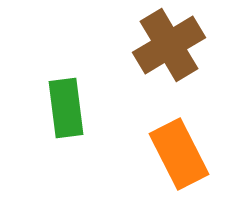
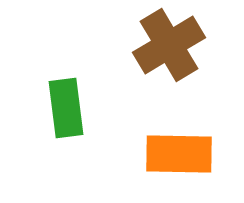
orange rectangle: rotated 62 degrees counterclockwise
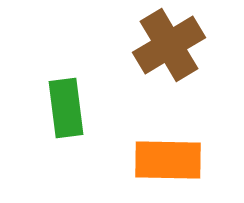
orange rectangle: moved 11 px left, 6 px down
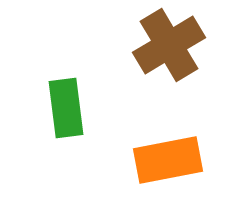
orange rectangle: rotated 12 degrees counterclockwise
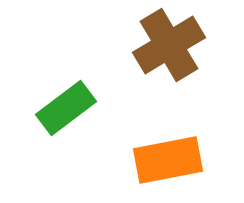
green rectangle: rotated 60 degrees clockwise
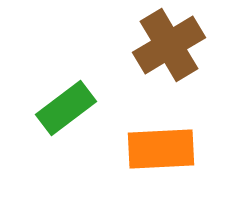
orange rectangle: moved 7 px left, 11 px up; rotated 8 degrees clockwise
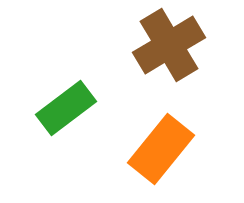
orange rectangle: rotated 48 degrees counterclockwise
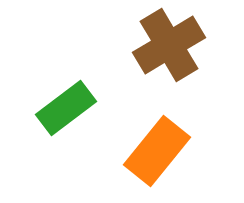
orange rectangle: moved 4 px left, 2 px down
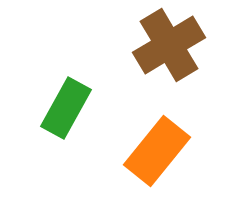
green rectangle: rotated 24 degrees counterclockwise
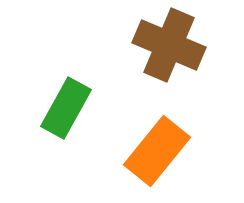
brown cross: rotated 36 degrees counterclockwise
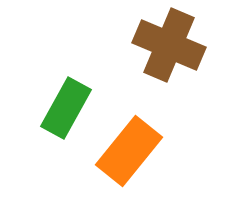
orange rectangle: moved 28 px left
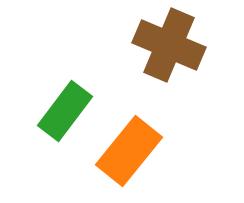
green rectangle: moved 1 px left, 3 px down; rotated 8 degrees clockwise
